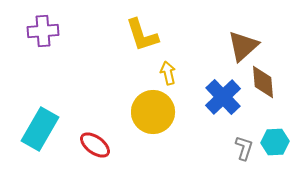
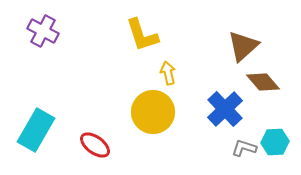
purple cross: rotated 32 degrees clockwise
brown diamond: rotated 36 degrees counterclockwise
blue cross: moved 2 px right, 12 px down
cyan rectangle: moved 4 px left, 1 px down
gray L-shape: rotated 90 degrees counterclockwise
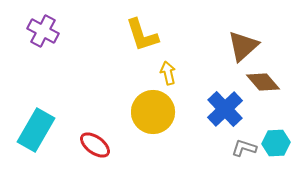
cyan hexagon: moved 1 px right, 1 px down
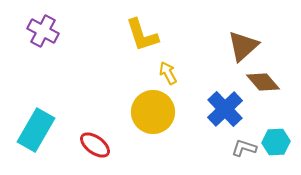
yellow arrow: rotated 15 degrees counterclockwise
cyan hexagon: moved 1 px up
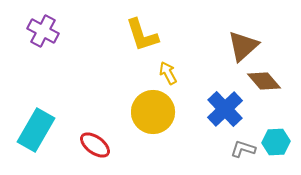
brown diamond: moved 1 px right, 1 px up
gray L-shape: moved 1 px left, 1 px down
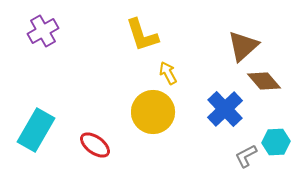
purple cross: rotated 32 degrees clockwise
gray L-shape: moved 3 px right, 7 px down; rotated 45 degrees counterclockwise
